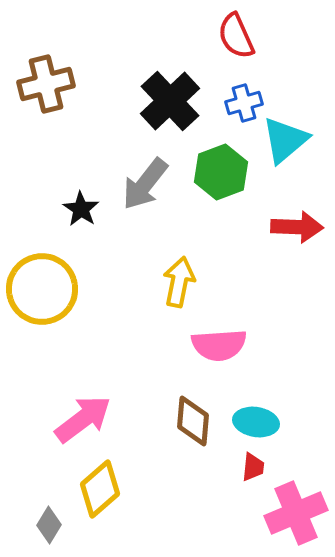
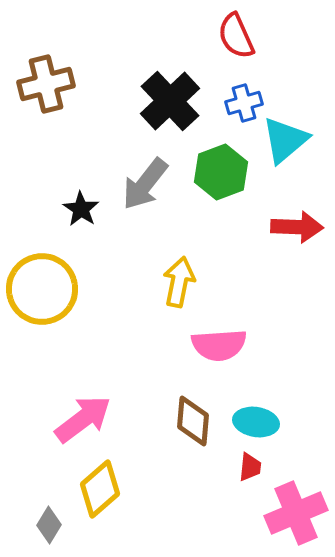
red trapezoid: moved 3 px left
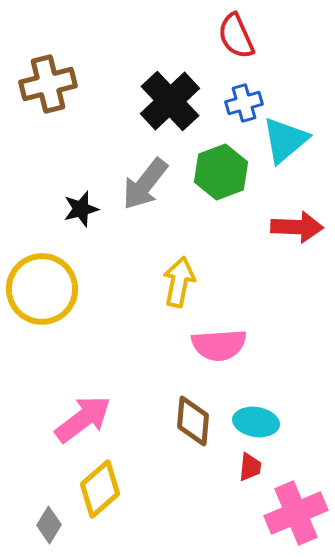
brown cross: moved 2 px right
black star: rotated 24 degrees clockwise
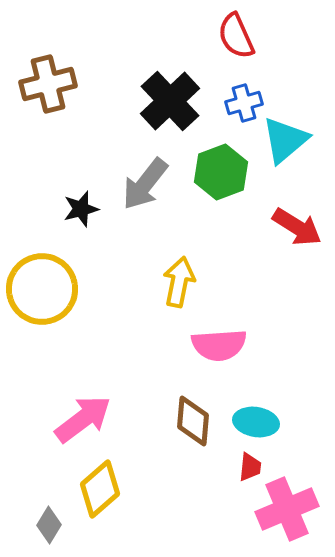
red arrow: rotated 30 degrees clockwise
pink cross: moved 9 px left, 4 px up
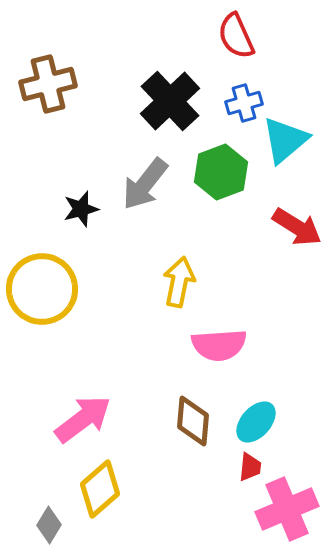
cyan ellipse: rotated 57 degrees counterclockwise
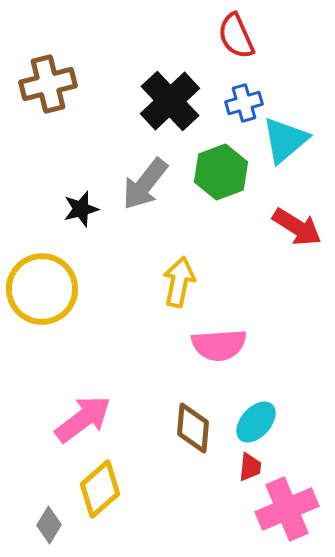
brown diamond: moved 7 px down
